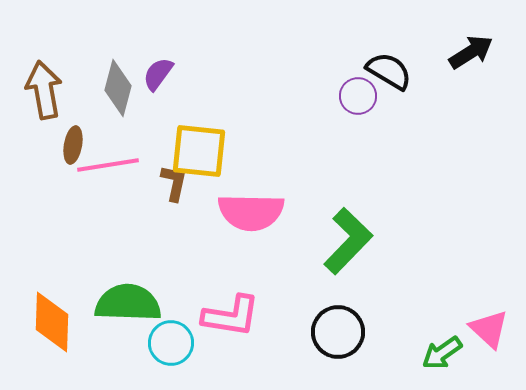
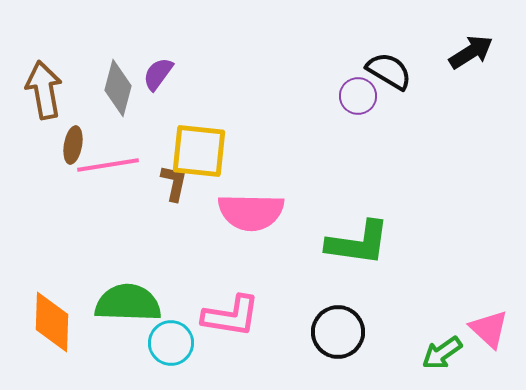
green L-shape: moved 10 px right, 2 px down; rotated 54 degrees clockwise
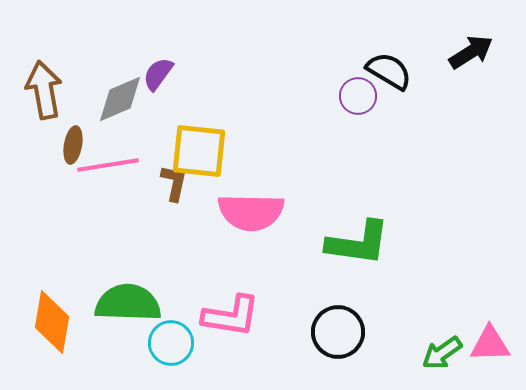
gray diamond: moved 2 px right, 11 px down; rotated 52 degrees clockwise
orange diamond: rotated 8 degrees clockwise
pink triangle: moved 1 px right, 15 px down; rotated 45 degrees counterclockwise
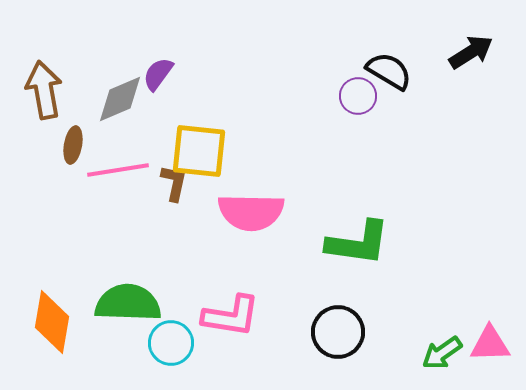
pink line: moved 10 px right, 5 px down
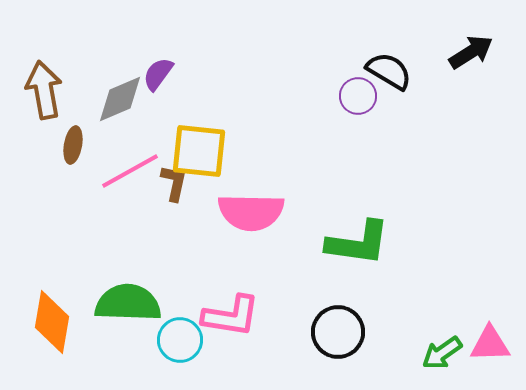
pink line: moved 12 px right, 1 px down; rotated 20 degrees counterclockwise
cyan circle: moved 9 px right, 3 px up
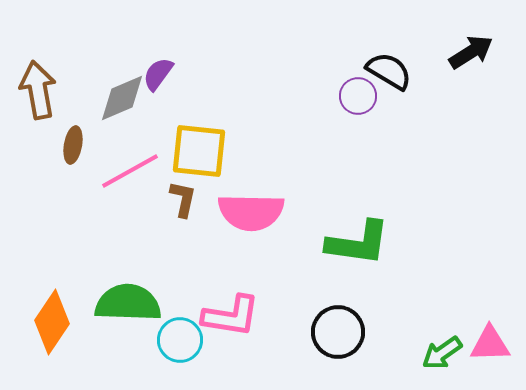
brown arrow: moved 6 px left
gray diamond: moved 2 px right, 1 px up
brown L-shape: moved 9 px right, 16 px down
orange diamond: rotated 24 degrees clockwise
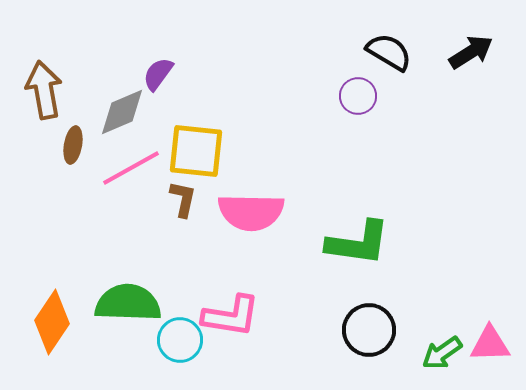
black semicircle: moved 19 px up
brown arrow: moved 6 px right
gray diamond: moved 14 px down
yellow square: moved 3 px left
pink line: moved 1 px right, 3 px up
black circle: moved 31 px right, 2 px up
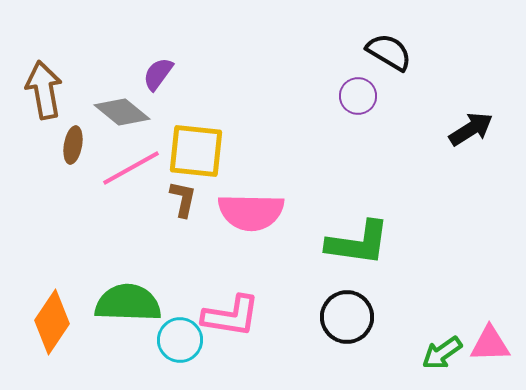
black arrow: moved 77 px down
gray diamond: rotated 62 degrees clockwise
black circle: moved 22 px left, 13 px up
